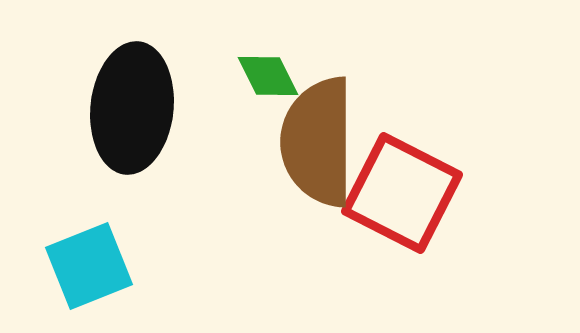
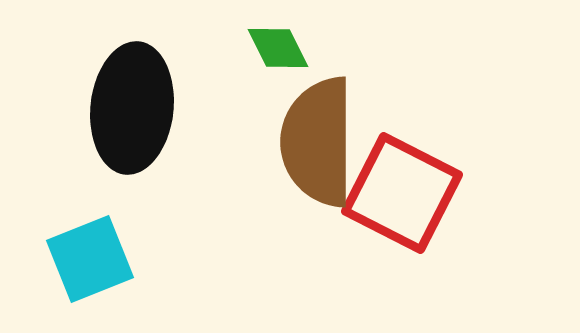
green diamond: moved 10 px right, 28 px up
cyan square: moved 1 px right, 7 px up
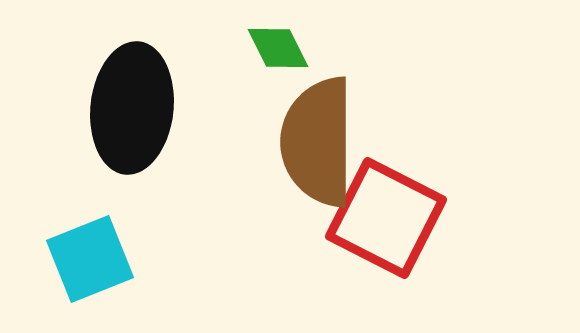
red square: moved 16 px left, 25 px down
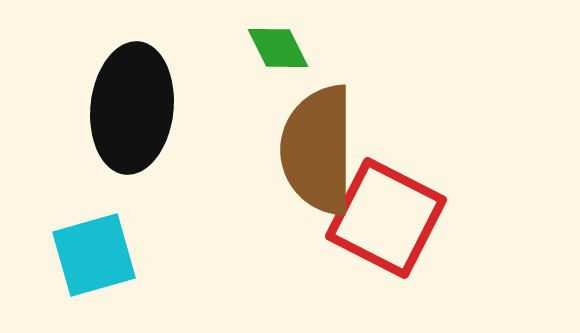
brown semicircle: moved 8 px down
cyan square: moved 4 px right, 4 px up; rotated 6 degrees clockwise
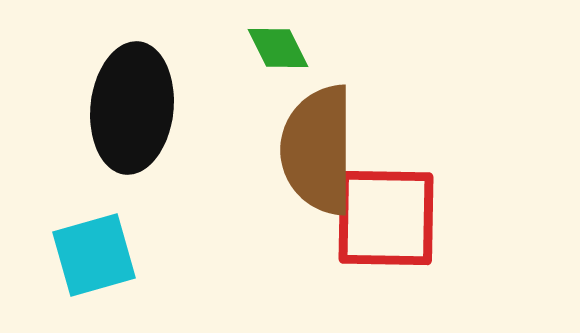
red square: rotated 26 degrees counterclockwise
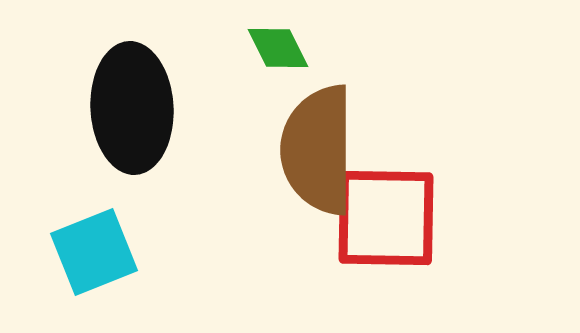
black ellipse: rotated 9 degrees counterclockwise
cyan square: moved 3 px up; rotated 6 degrees counterclockwise
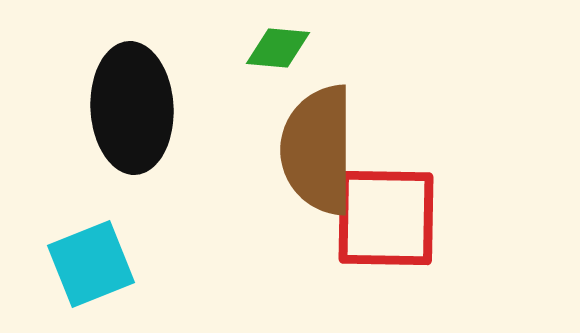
green diamond: rotated 58 degrees counterclockwise
cyan square: moved 3 px left, 12 px down
